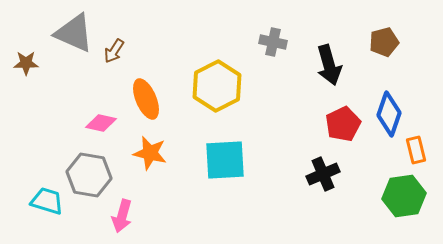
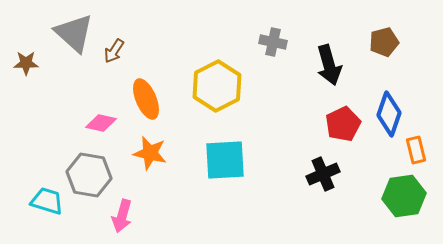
gray triangle: rotated 18 degrees clockwise
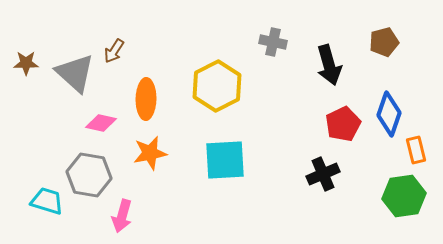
gray triangle: moved 1 px right, 40 px down
orange ellipse: rotated 24 degrees clockwise
orange star: rotated 24 degrees counterclockwise
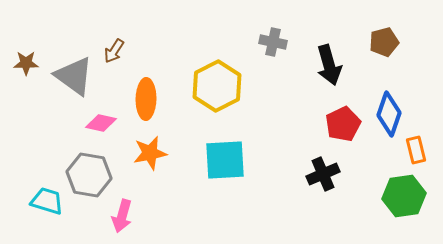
gray triangle: moved 1 px left, 3 px down; rotated 6 degrees counterclockwise
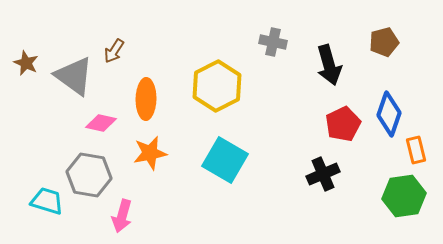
brown star: rotated 25 degrees clockwise
cyan square: rotated 33 degrees clockwise
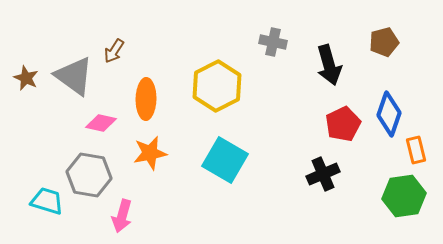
brown star: moved 15 px down
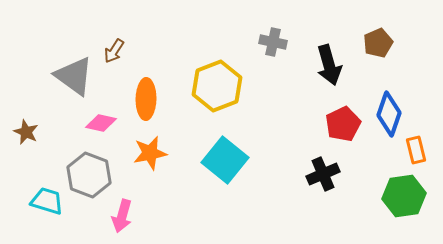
brown pentagon: moved 6 px left, 1 px down; rotated 8 degrees counterclockwise
brown star: moved 54 px down
yellow hexagon: rotated 6 degrees clockwise
cyan square: rotated 9 degrees clockwise
gray hexagon: rotated 12 degrees clockwise
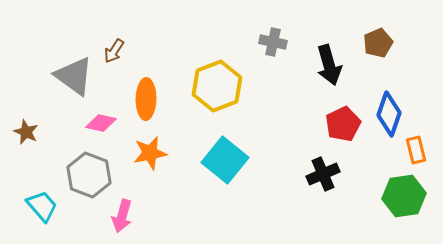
cyan trapezoid: moved 5 px left, 5 px down; rotated 32 degrees clockwise
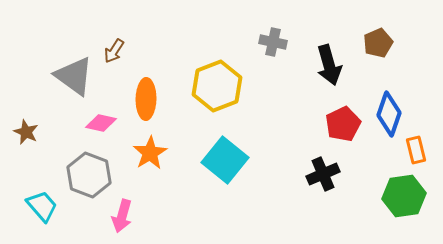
orange star: rotated 20 degrees counterclockwise
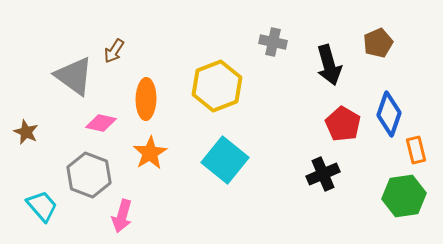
red pentagon: rotated 16 degrees counterclockwise
